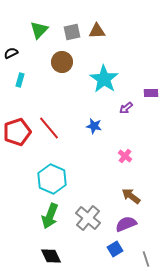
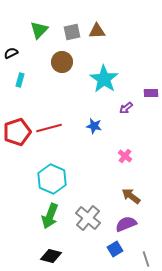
red line: rotated 65 degrees counterclockwise
black diamond: rotated 50 degrees counterclockwise
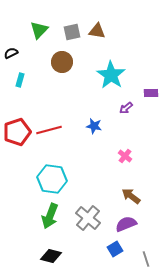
brown triangle: rotated 12 degrees clockwise
cyan star: moved 7 px right, 4 px up
red line: moved 2 px down
cyan hexagon: rotated 16 degrees counterclockwise
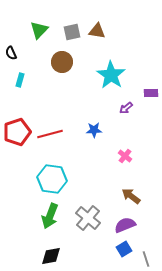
black semicircle: rotated 88 degrees counterclockwise
blue star: moved 4 px down; rotated 14 degrees counterclockwise
red line: moved 1 px right, 4 px down
purple semicircle: moved 1 px left, 1 px down
blue square: moved 9 px right
black diamond: rotated 25 degrees counterclockwise
